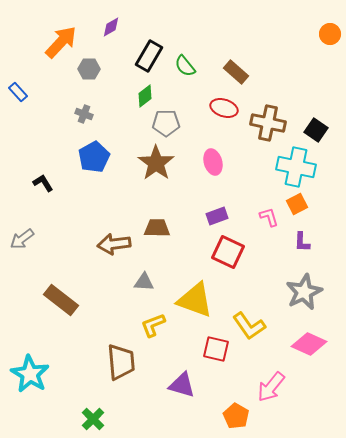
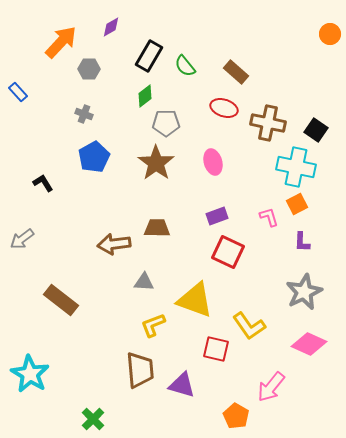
brown trapezoid at (121, 362): moved 19 px right, 8 px down
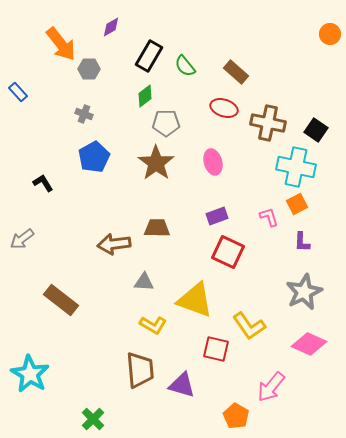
orange arrow at (61, 42): moved 2 px down; rotated 99 degrees clockwise
yellow L-shape at (153, 325): rotated 128 degrees counterclockwise
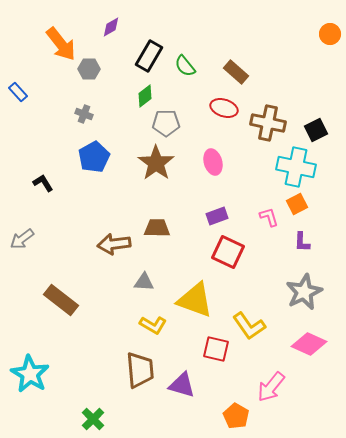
black square at (316, 130): rotated 30 degrees clockwise
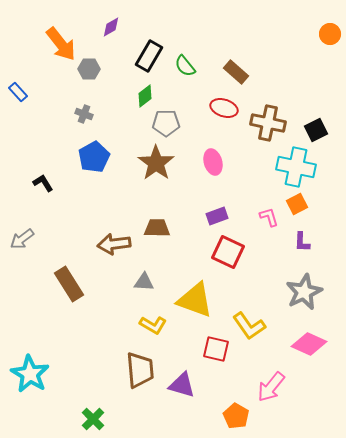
brown rectangle at (61, 300): moved 8 px right, 16 px up; rotated 20 degrees clockwise
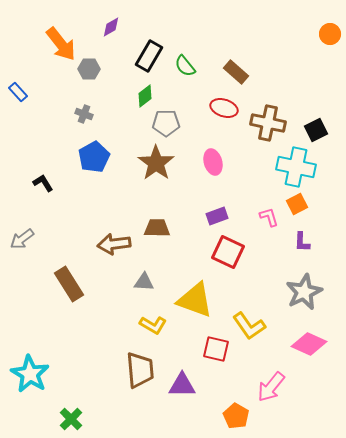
purple triangle at (182, 385): rotated 16 degrees counterclockwise
green cross at (93, 419): moved 22 px left
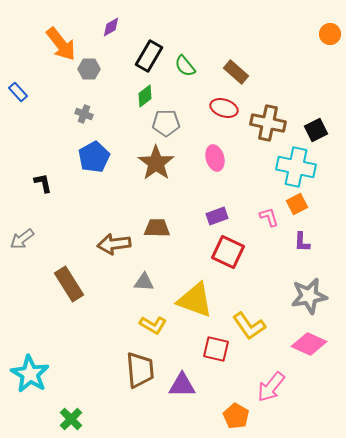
pink ellipse at (213, 162): moved 2 px right, 4 px up
black L-shape at (43, 183): rotated 20 degrees clockwise
gray star at (304, 292): moved 5 px right, 4 px down; rotated 15 degrees clockwise
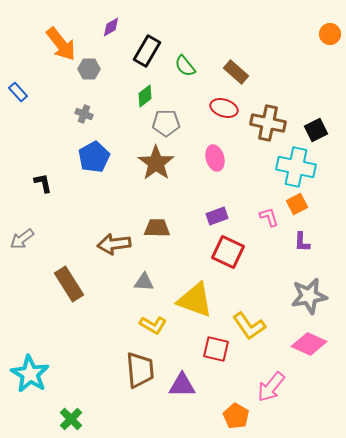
black rectangle at (149, 56): moved 2 px left, 5 px up
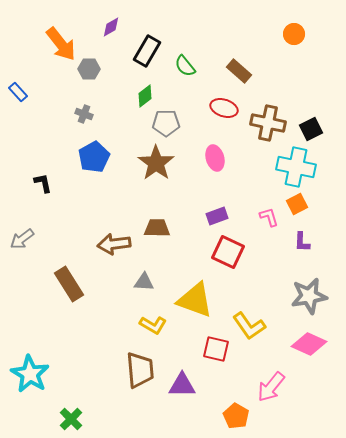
orange circle at (330, 34): moved 36 px left
brown rectangle at (236, 72): moved 3 px right, 1 px up
black square at (316, 130): moved 5 px left, 1 px up
